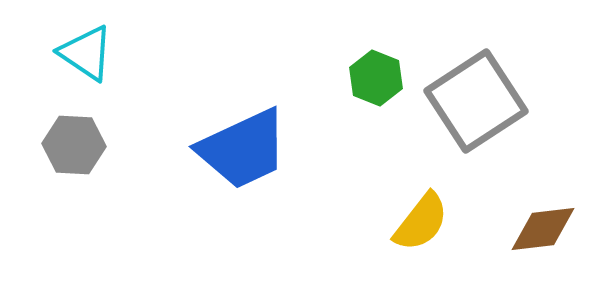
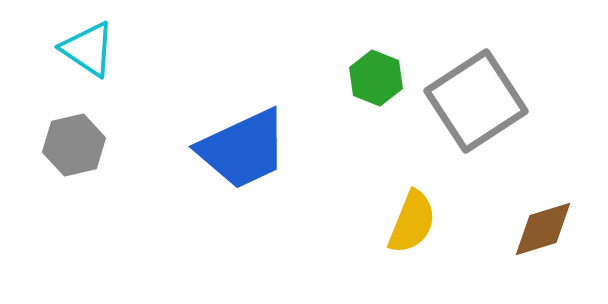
cyan triangle: moved 2 px right, 4 px up
gray hexagon: rotated 16 degrees counterclockwise
yellow semicircle: moved 9 px left; rotated 16 degrees counterclockwise
brown diamond: rotated 10 degrees counterclockwise
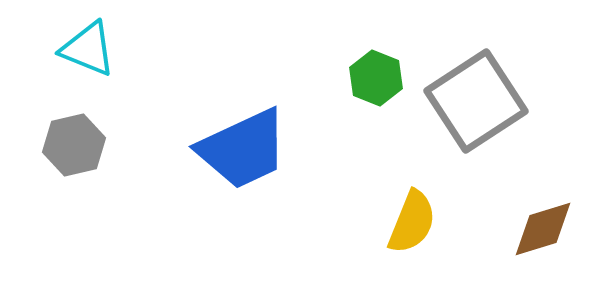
cyan triangle: rotated 12 degrees counterclockwise
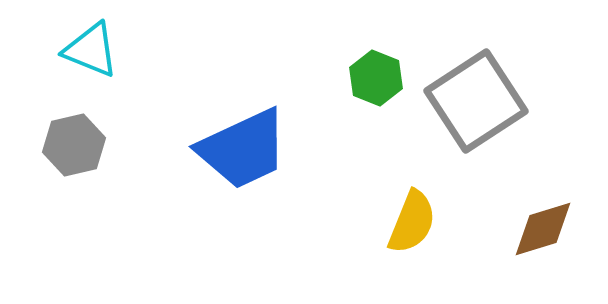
cyan triangle: moved 3 px right, 1 px down
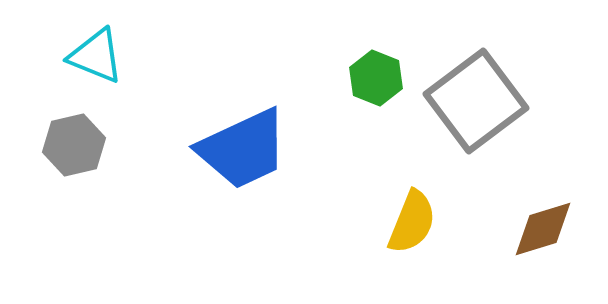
cyan triangle: moved 5 px right, 6 px down
gray square: rotated 4 degrees counterclockwise
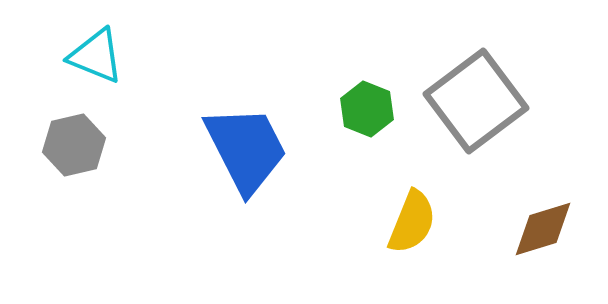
green hexagon: moved 9 px left, 31 px down
blue trapezoid: moved 3 px right; rotated 92 degrees counterclockwise
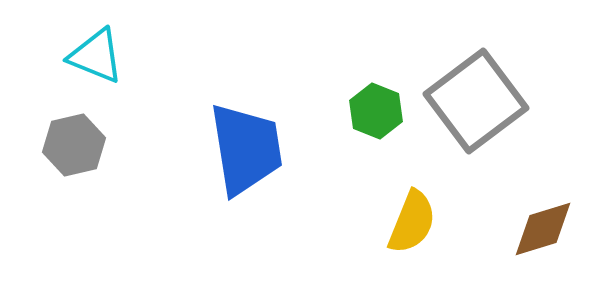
green hexagon: moved 9 px right, 2 px down
blue trapezoid: rotated 18 degrees clockwise
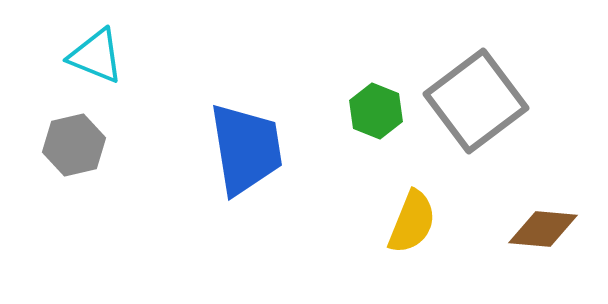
brown diamond: rotated 22 degrees clockwise
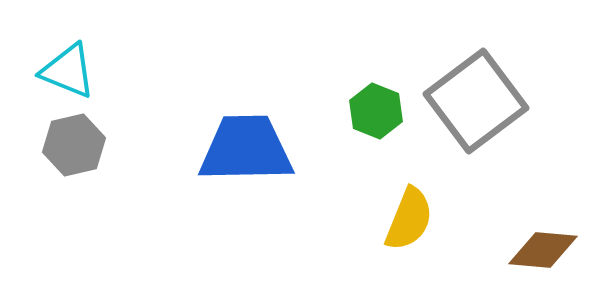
cyan triangle: moved 28 px left, 15 px down
blue trapezoid: rotated 82 degrees counterclockwise
yellow semicircle: moved 3 px left, 3 px up
brown diamond: moved 21 px down
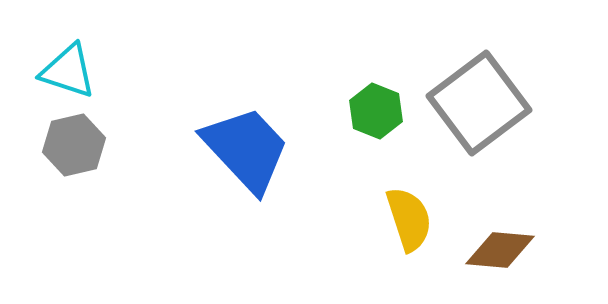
cyan triangle: rotated 4 degrees counterclockwise
gray square: moved 3 px right, 2 px down
blue trapezoid: rotated 48 degrees clockwise
yellow semicircle: rotated 40 degrees counterclockwise
brown diamond: moved 43 px left
